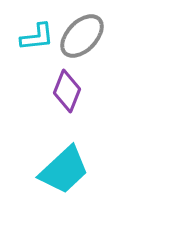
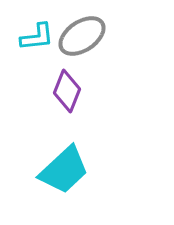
gray ellipse: rotated 12 degrees clockwise
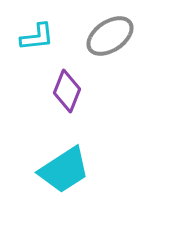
gray ellipse: moved 28 px right
cyan trapezoid: rotated 10 degrees clockwise
